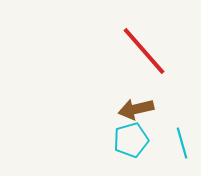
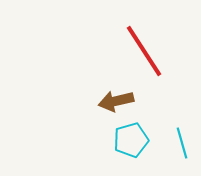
red line: rotated 8 degrees clockwise
brown arrow: moved 20 px left, 8 px up
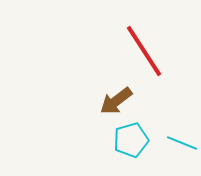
brown arrow: rotated 24 degrees counterclockwise
cyan line: rotated 52 degrees counterclockwise
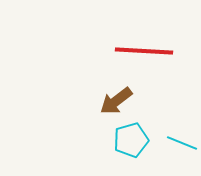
red line: rotated 54 degrees counterclockwise
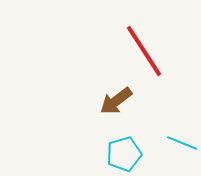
red line: rotated 54 degrees clockwise
cyan pentagon: moved 7 px left, 14 px down
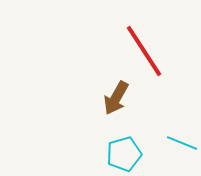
brown arrow: moved 3 px up; rotated 24 degrees counterclockwise
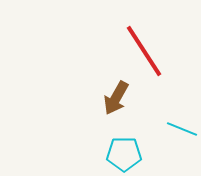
cyan line: moved 14 px up
cyan pentagon: rotated 16 degrees clockwise
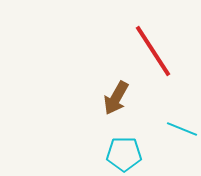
red line: moved 9 px right
